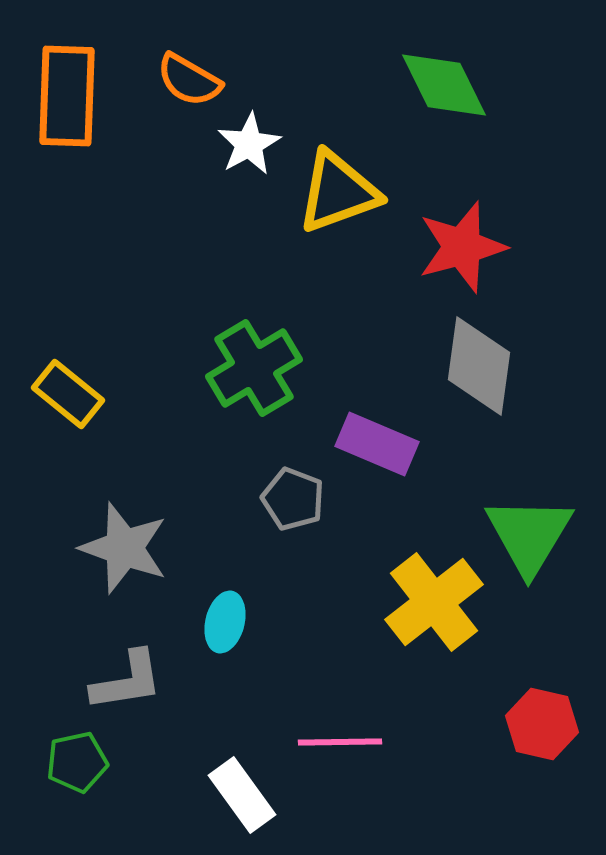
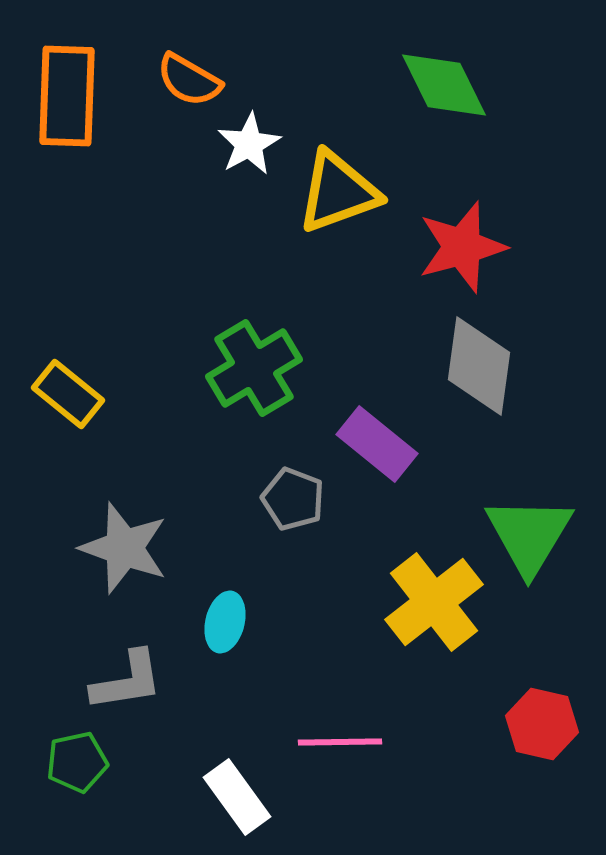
purple rectangle: rotated 16 degrees clockwise
white rectangle: moved 5 px left, 2 px down
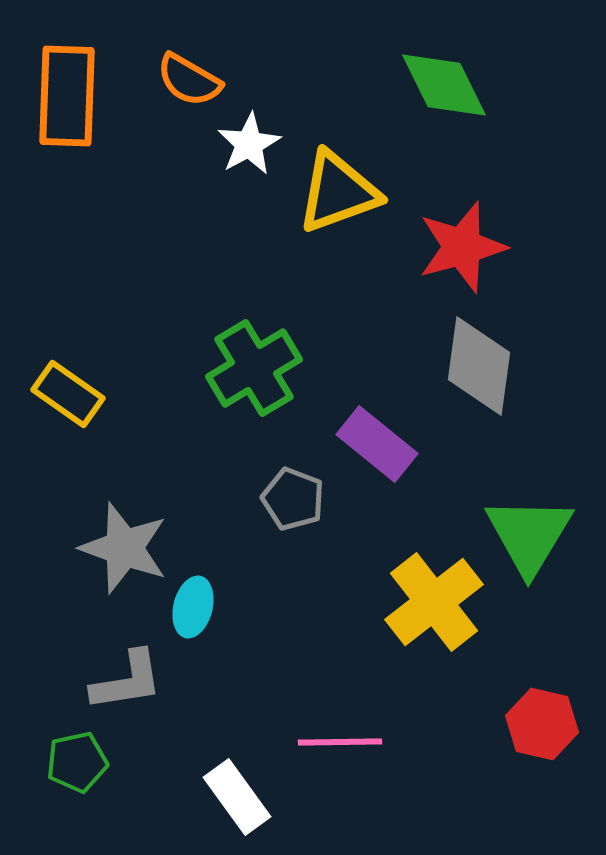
yellow rectangle: rotated 4 degrees counterclockwise
cyan ellipse: moved 32 px left, 15 px up
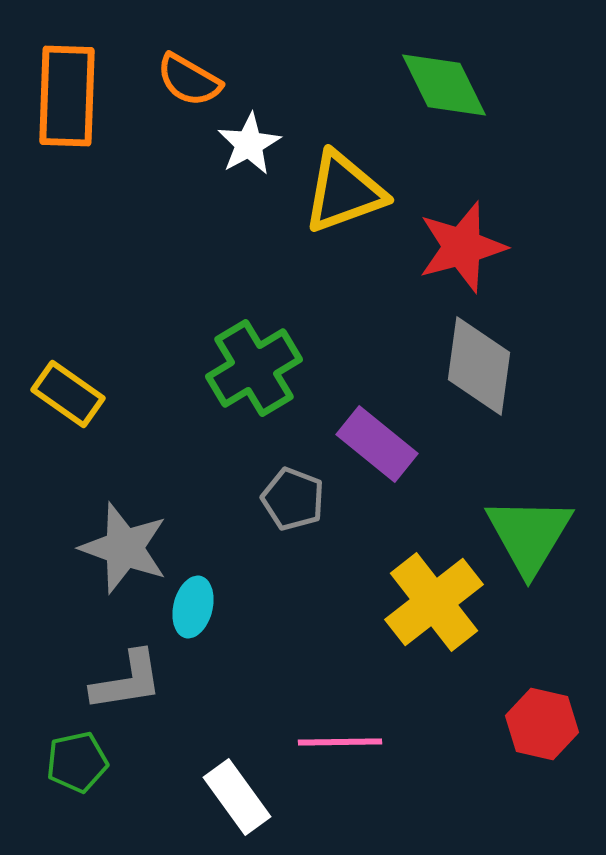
yellow triangle: moved 6 px right
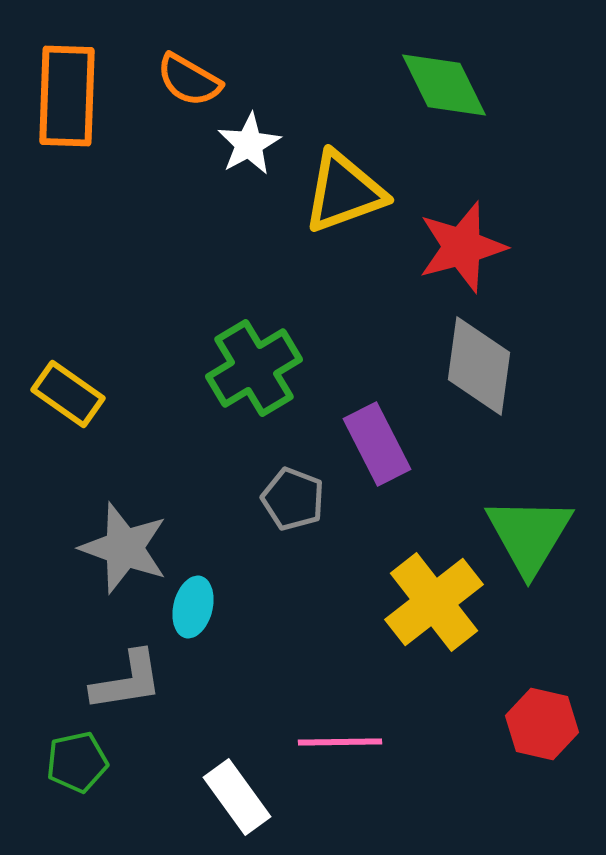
purple rectangle: rotated 24 degrees clockwise
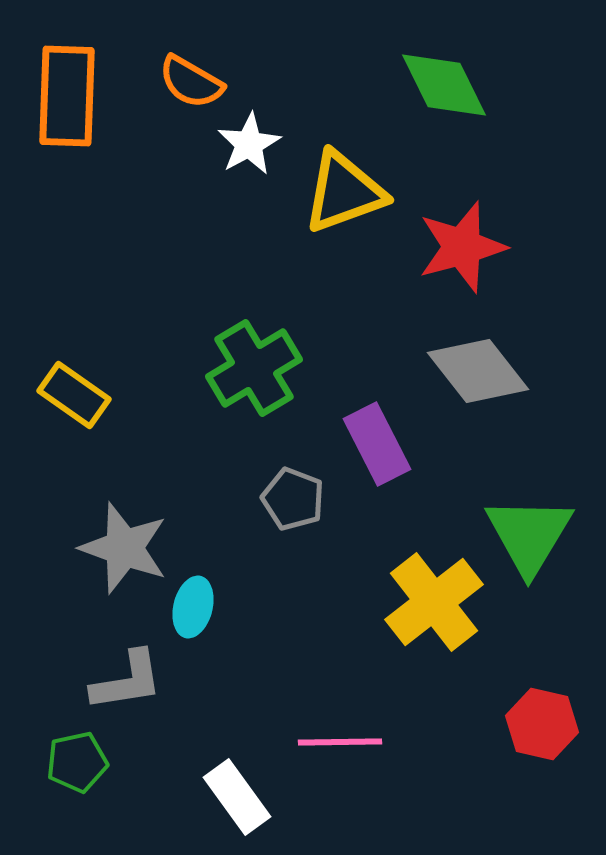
orange semicircle: moved 2 px right, 2 px down
gray diamond: moved 1 px left, 5 px down; rotated 46 degrees counterclockwise
yellow rectangle: moved 6 px right, 1 px down
